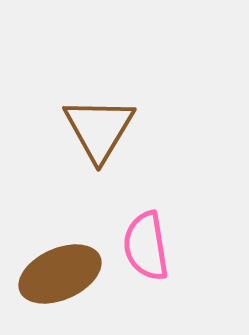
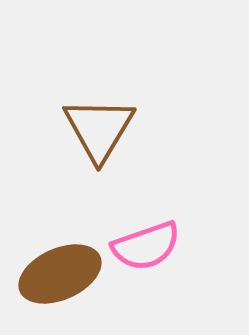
pink semicircle: rotated 100 degrees counterclockwise
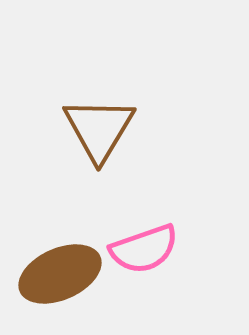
pink semicircle: moved 2 px left, 3 px down
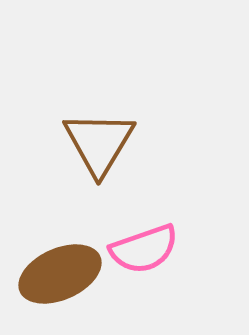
brown triangle: moved 14 px down
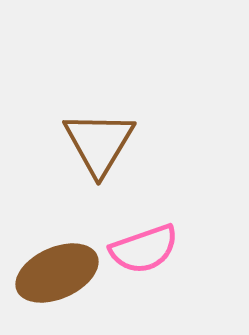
brown ellipse: moved 3 px left, 1 px up
